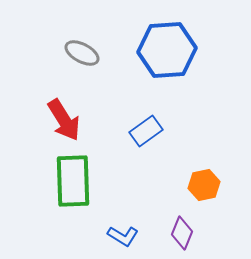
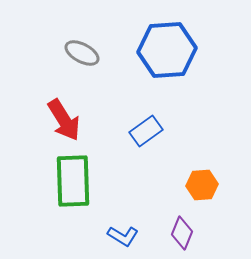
orange hexagon: moved 2 px left; rotated 8 degrees clockwise
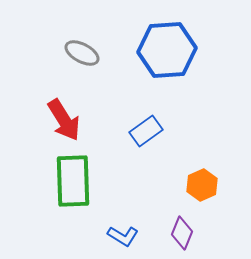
orange hexagon: rotated 20 degrees counterclockwise
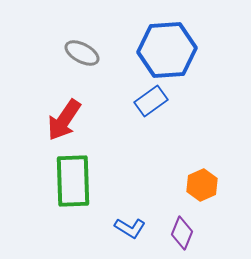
red arrow: rotated 66 degrees clockwise
blue rectangle: moved 5 px right, 30 px up
blue L-shape: moved 7 px right, 8 px up
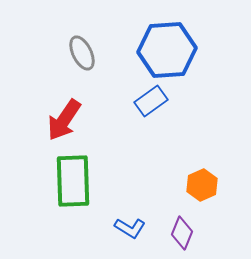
gray ellipse: rotated 36 degrees clockwise
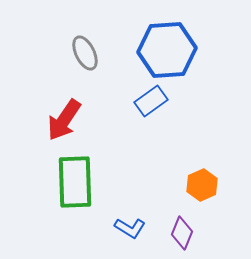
gray ellipse: moved 3 px right
green rectangle: moved 2 px right, 1 px down
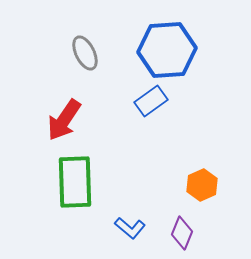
blue L-shape: rotated 8 degrees clockwise
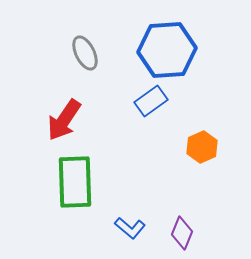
orange hexagon: moved 38 px up
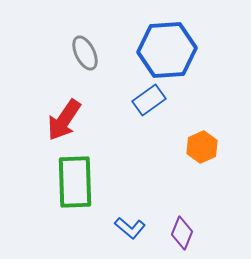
blue rectangle: moved 2 px left, 1 px up
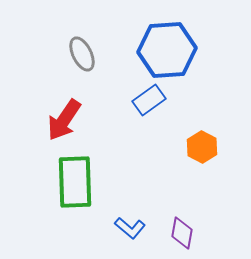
gray ellipse: moved 3 px left, 1 px down
orange hexagon: rotated 8 degrees counterclockwise
purple diamond: rotated 12 degrees counterclockwise
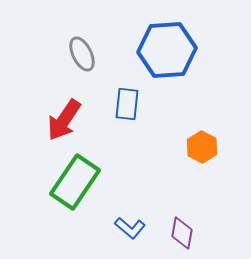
blue rectangle: moved 22 px left, 4 px down; rotated 48 degrees counterclockwise
green rectangle: rotated 36 degrees clockwise
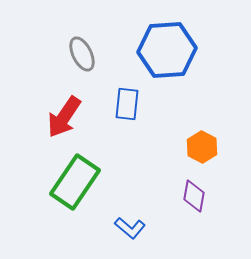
red arrow: moved 3 px up
purple diamond: moved 12 px right, 37 px up
